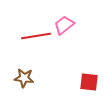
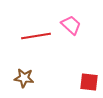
pink trapezoid: moved 7 px right; rotated 80 degrees clockwise
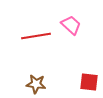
brown star: moved 12 px right, 6 px down
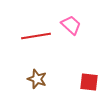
brown star: moved 1 px right, 5 px up; rotated 12 degrees clockwise
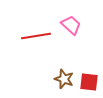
brown star: moved 27 px right
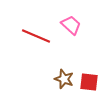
red line: rotated 32 degrees clockwise
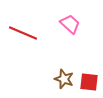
pink trapezoid: moved 1 px left, 1 px up
red line: moved 13 px left, 3 px up
